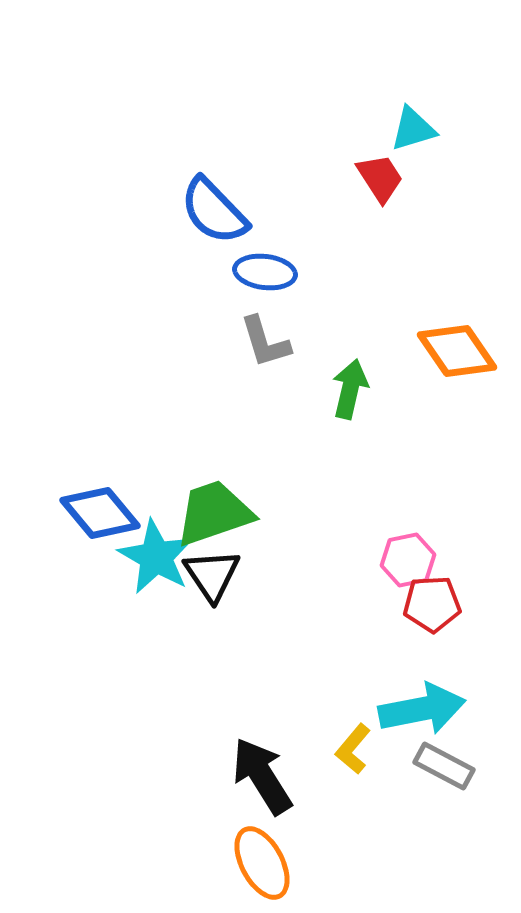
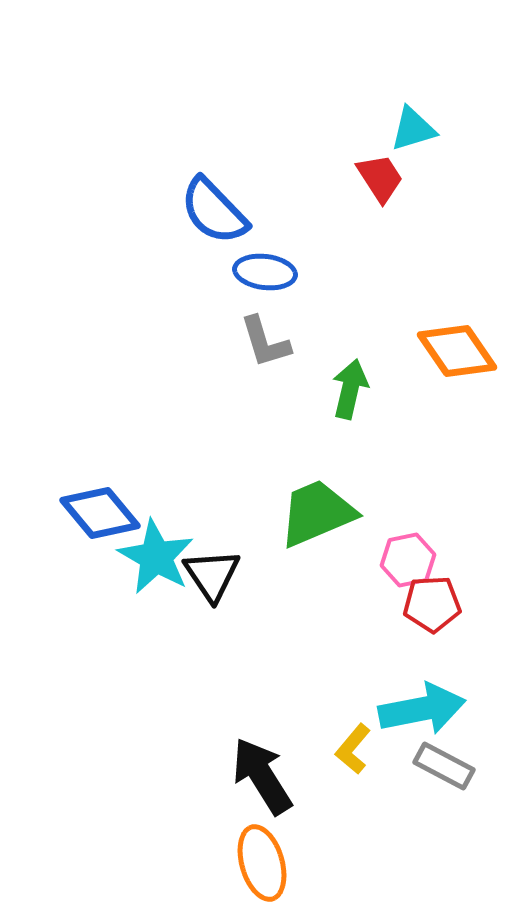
green trapezoid: moved 103 px right; rotated 4 degrees counterclockwise
orange ellipse: rotated 12 degrees clockwise
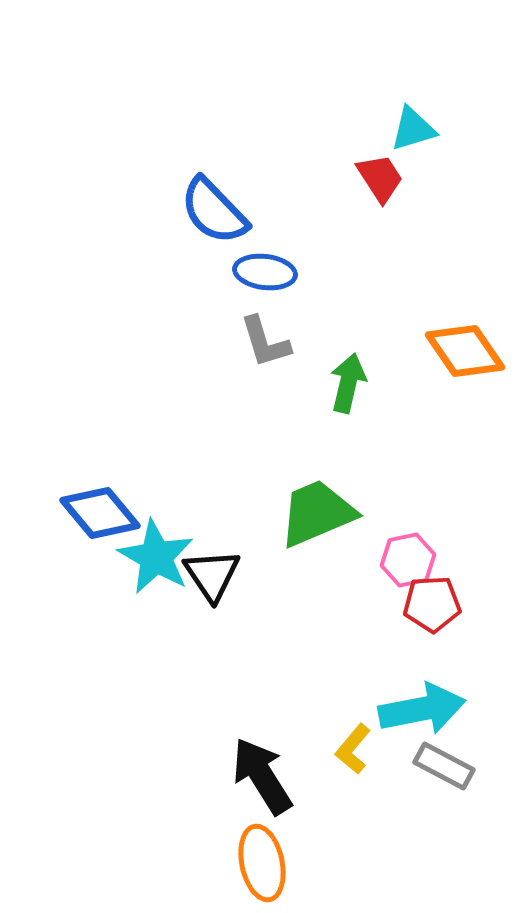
orange diamond: moved 8 px right
green arrow: moved 2 px left, 6 px up
orange ellipse: rotated 4 degrees clockwise
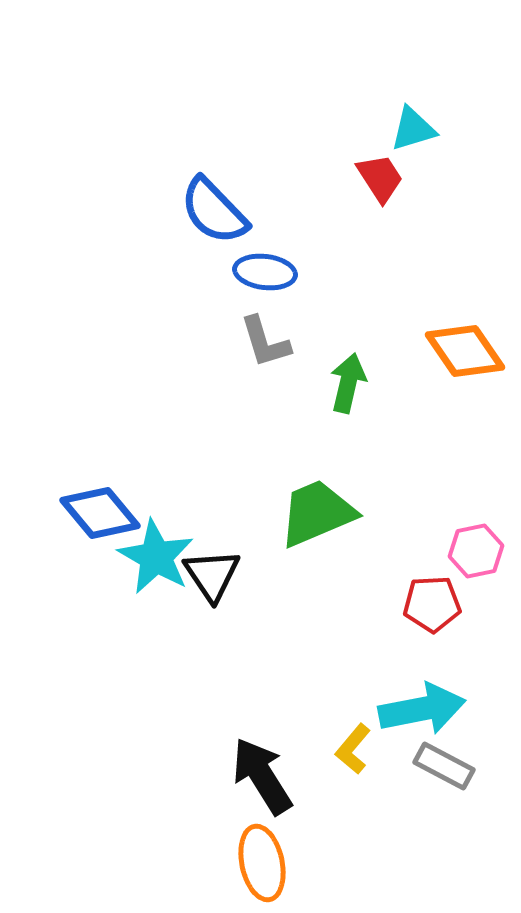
pink hexagon: moved 68 px right, 9 px up
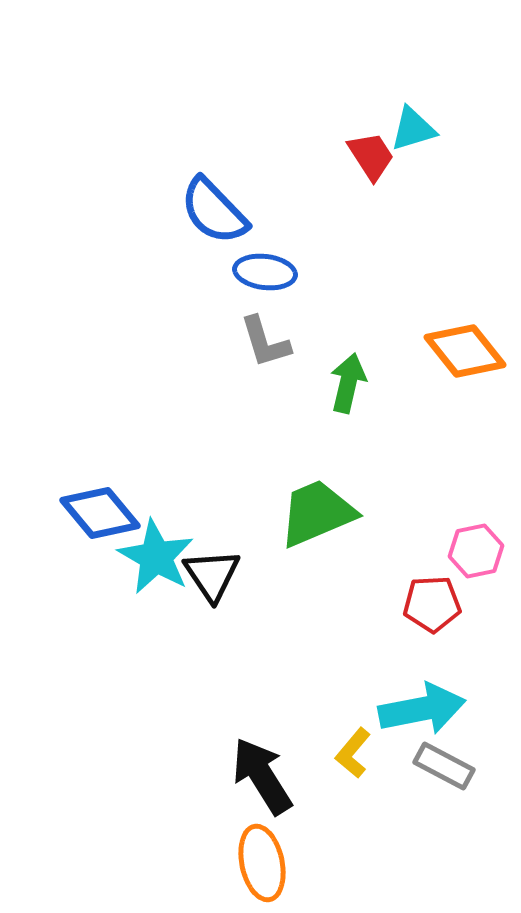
red trapezoid: moved 9 px left, 22 px up
orange diamond: rotated 4 degrees counterclockwise
yellow L-shape: moved 4 px down
